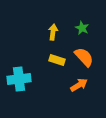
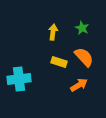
yellow rectangle: moved 2 px right, 2 px down
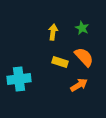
yellow rectangle: moved 1 px right
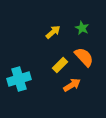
yellow arrow: rotated 42 degrees clockwise
yellow rectangle: moved 3 px down; rotated 63 degrees counterclockwise
cyan cross: rotated 10 degrees counterclockwise
orange arrow: moved 7 px left
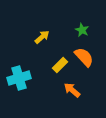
green star: moved 2 px down
yellow arrow: moved 11 px left, 5 px down
cyan cross: moved 1 px up
orange arrow: moved 5 px down; rotated 108 degrees counterclockwise
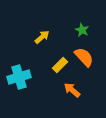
cyan cross: moved 1 px up
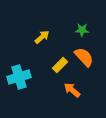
green star: rotated 24 degrees counterclockwise
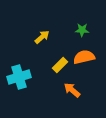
orange semicircle: rotated 60 degrees counterclockwise
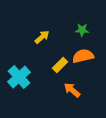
orange semicircle: moved 1 px left, 1 px up
cyan cross: rotated 25 degrees counterclockwise
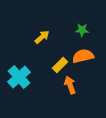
orange arrow: moved 2 px left, 5 px up; rotated 30 degrees clockwise
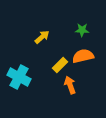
cyan cross: rotated 20 degrees counterclockwise
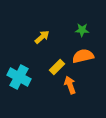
yellow rectangle: moved 3 px left, 2 px down
